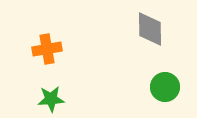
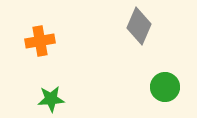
gray diamond: moved 11 px left, 3 px up; rotated 24 degrees clockwise
orange cross: moved 7 px left, 8 px up
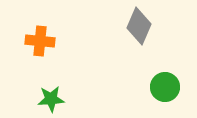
orange cross: rotated 16 degrees clockwise
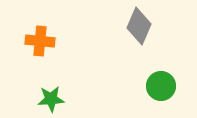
green circle: moved 4 px left, 1 px up
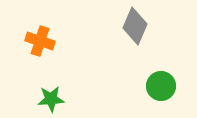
gray diamond: moved 4 px left
orange cross: rotated 12 degrees clockwise
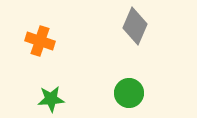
green circle: moved 32 px left, 7 px down
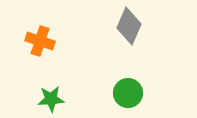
gray diamond: moved 6 px left
green circle: moved 1 px left
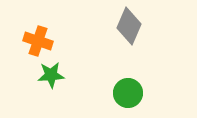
orange cross: moved 2 px left
green star: moved 24 px up
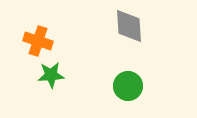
gray diamond: rotated 27 degrees counterclockwise
green circle: moved 7 px up
